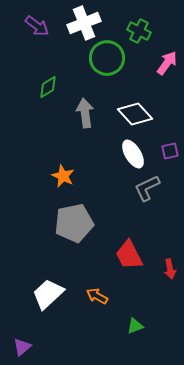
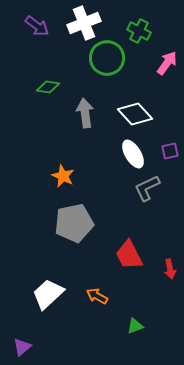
green diamond: rotated 40 degrees clockwise
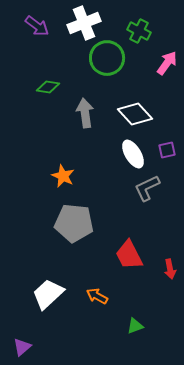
purple square: moved 3 px left, 1 px up
gray pentagon: rotated 18 degrees clockwise
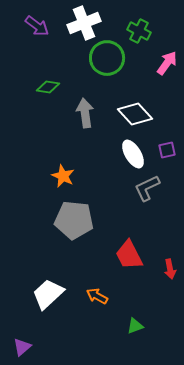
gray pentagon: moved 3 px up
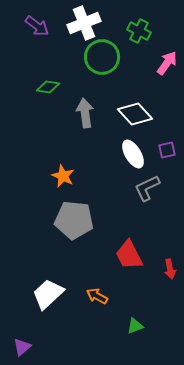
green circle: moved 5 px left, 1 px up
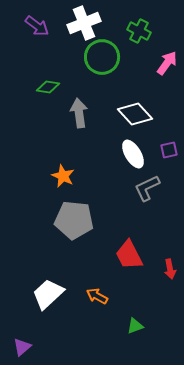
gray arrow: moved 6 px left
purple square: moved 2 px right
